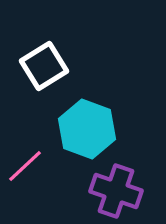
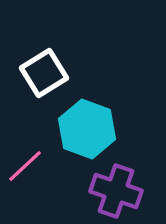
white square: moved 7 px down
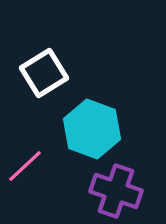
cyan hexagon: moved 5 px right
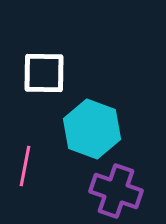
white square: rotated 33 degrees clockwise
pink line: rotated 36 degrees counterclockwise
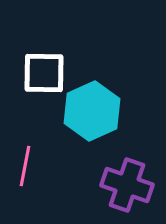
cyan hexagon: moved 18 px up; rotated 16 degrees clockwise
purple cross: moved 11 px right, 6 px up
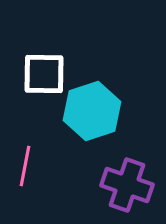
white square: moved 1 px down
cyan hexagon: rotated 6 degrees clockwise
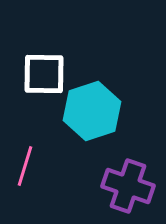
pink line: rotated 6 degrees clockwise
purple cross: moved 1 px right, 1 px down
